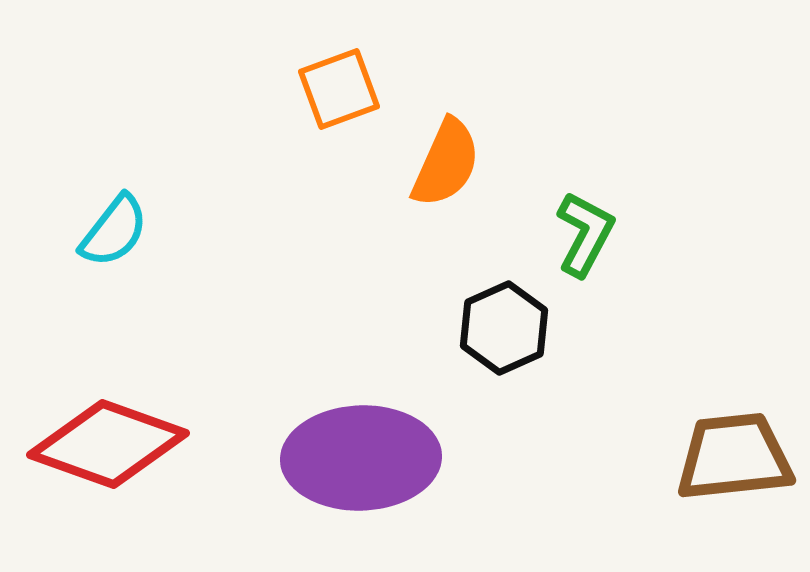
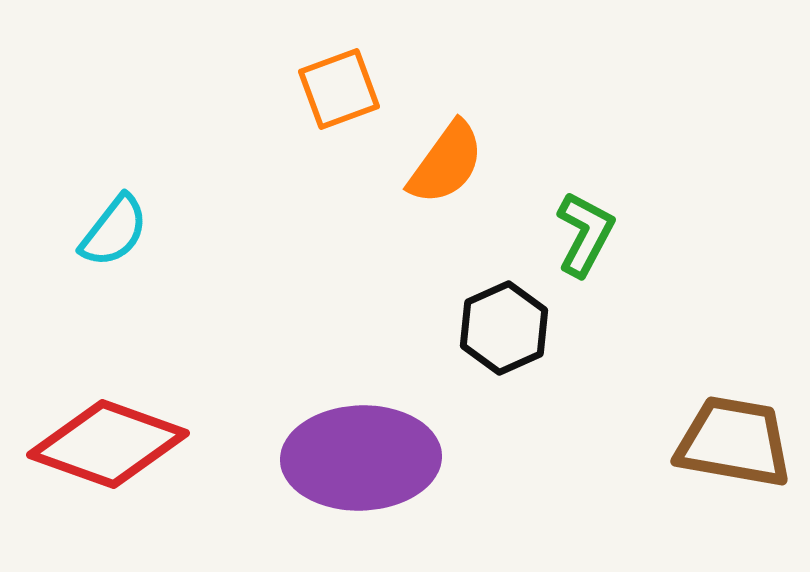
orange semicircle: rotated 12 degrees clockwise
brown trapezoid: moved 15 px up; rotated 16 degrees clockwise
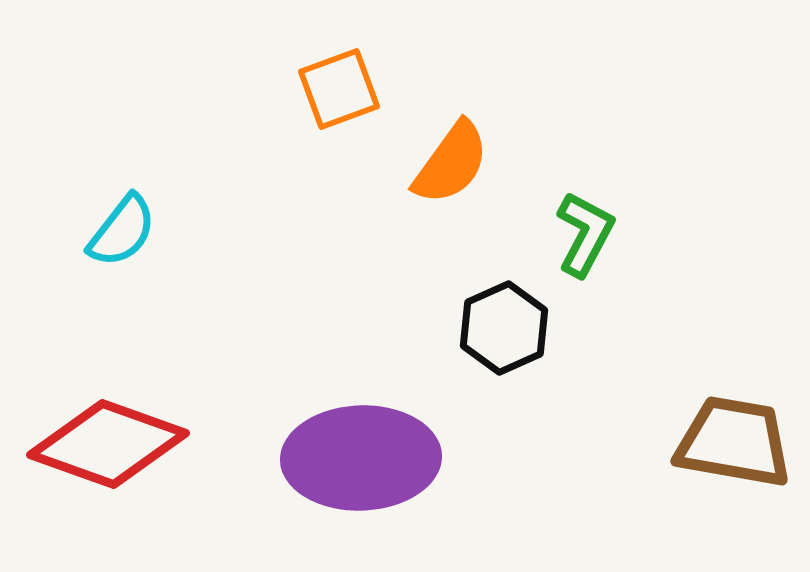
orange semicircle: moved 5 px right
cyan semicircle: moved 8 px right
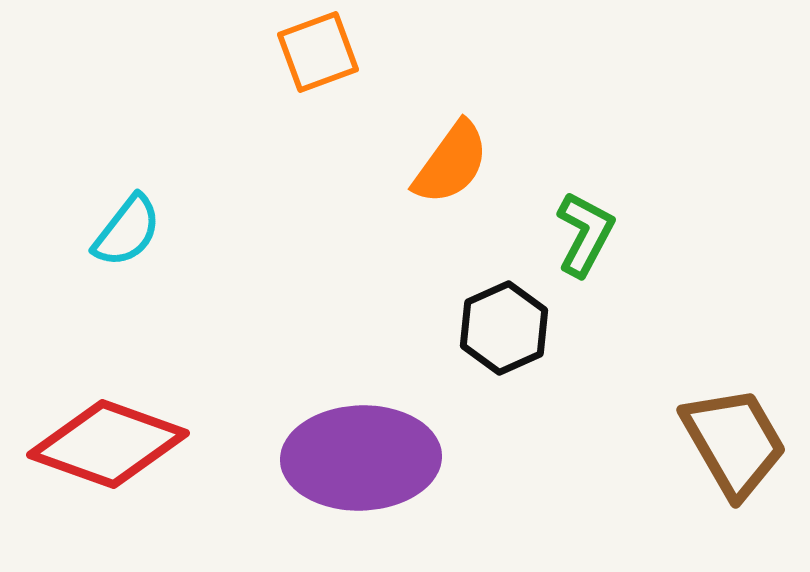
orange square: moved 21 px left, 37 px up
cyan semicircle: moved 5 px right
brown trapezoid: rotated 50 degrees clockwise
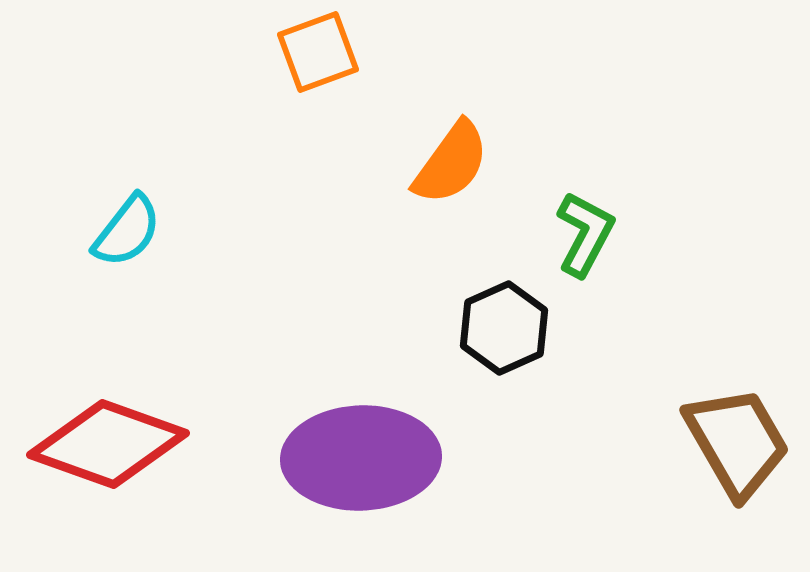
brown trapezoid: moved 3 px right
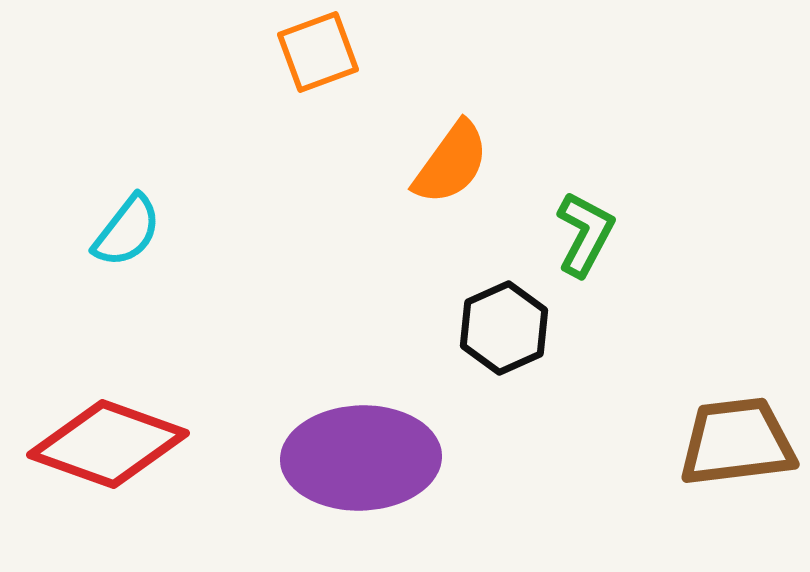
brown trapezoid: rotated 67 degrees counterclockwise
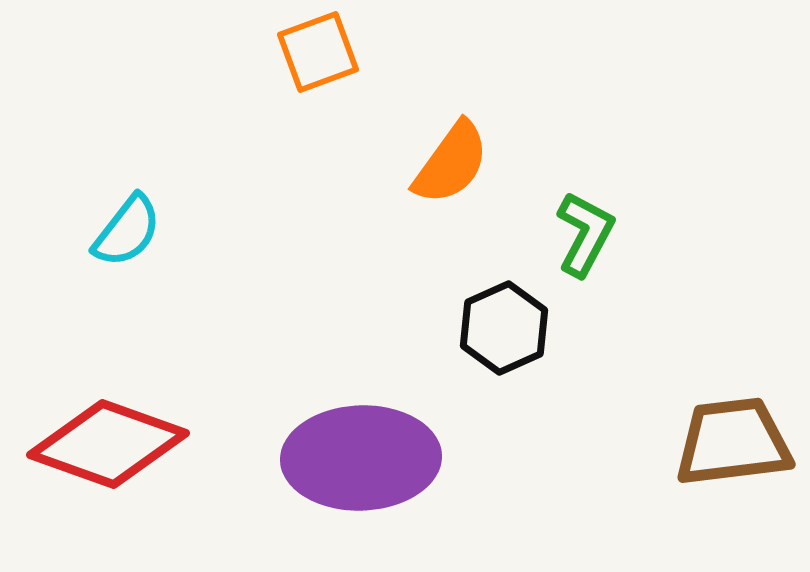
brown trapezoid: moved 4 px left
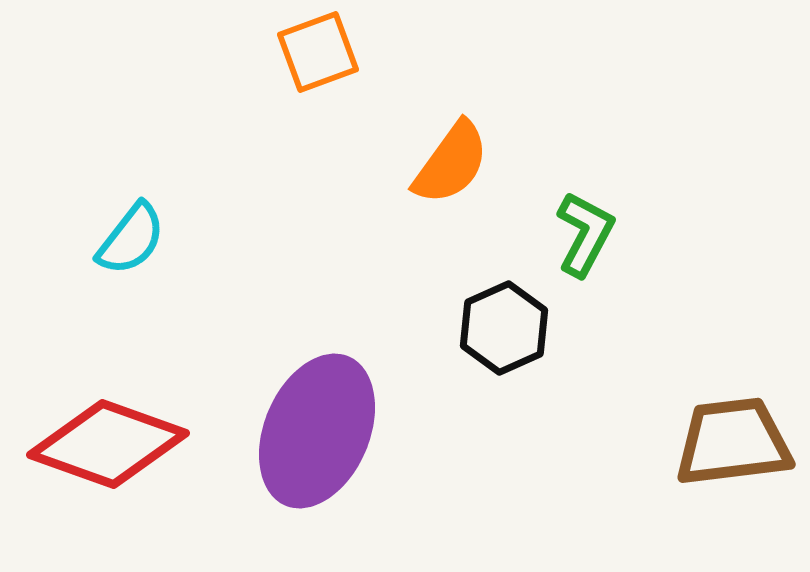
cyan semicircle: moved 4 px right, 8 px down
purple ellipse: moved 44 px left, 27 px up; rotated 65 degrees counterclockwise
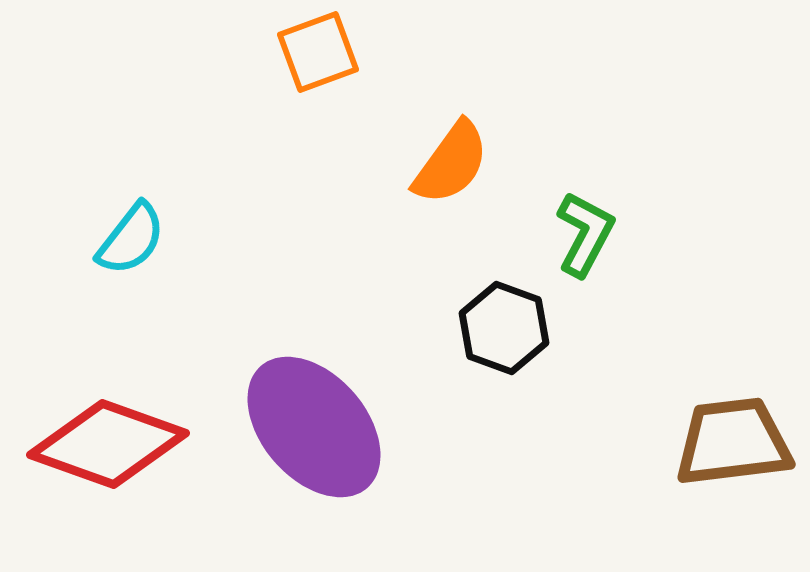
black hexagon: rotated 16 degrees counterclockwise
purple ellipse: moved 3 px left, 4 px up; rotated 64 degrees counterclockwise
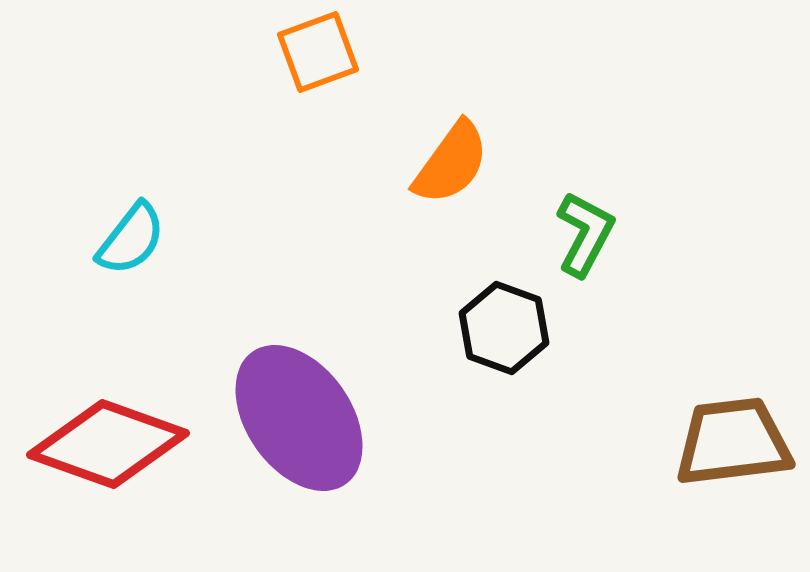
purple ellipse: moved 15 px left, 9 px up; rotated 6 degrees clockwise
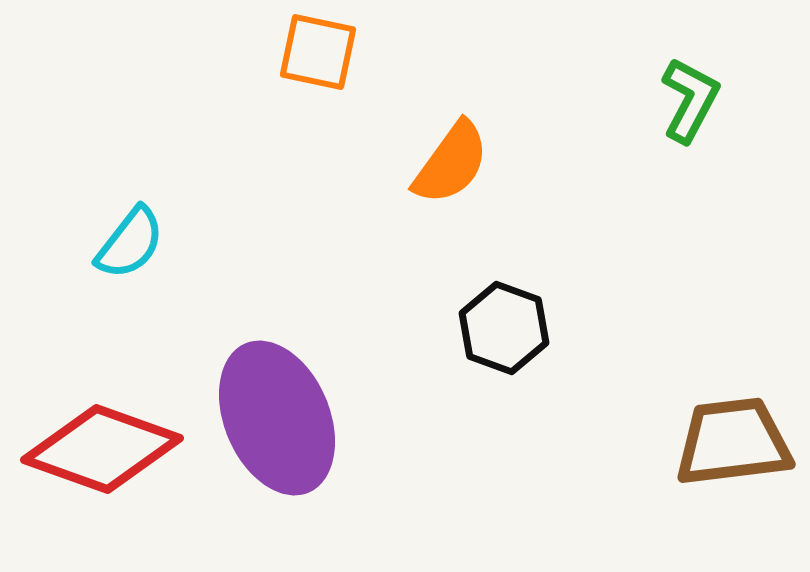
orange square: rotated 32 degrees clockwise
green L-shape: moved 105 px right, 134 px up
cyan semicircle: moved 1 px left, 4 px down
purple ellipse: moved 22 px left; rotated 12 degrees clockwise
red diamond: moved 6 px left, 5 px down
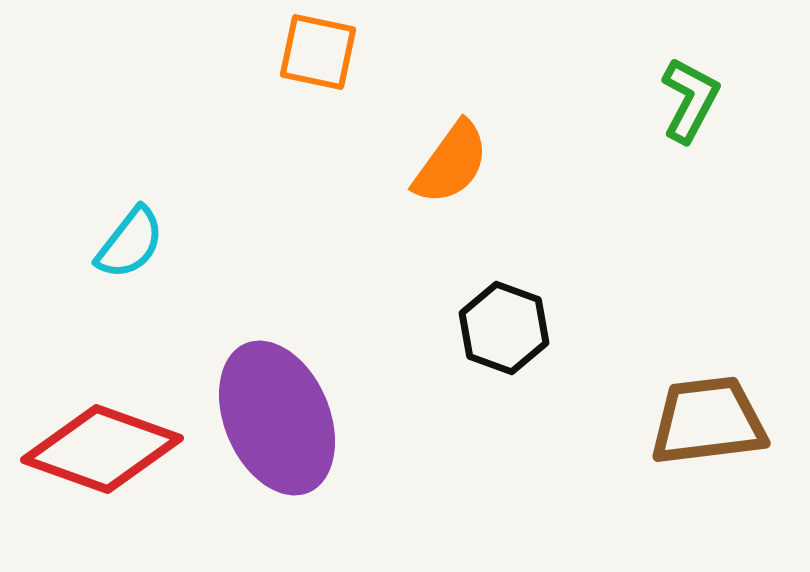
brown trapezoid: moved 25 px left, 21 px up
